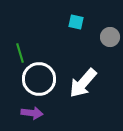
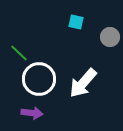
green line: moved 1 px left; rotated 30 degrees counterclockwise
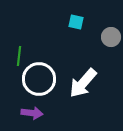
gray circle: moved 1 px right
green line: moved 3 px down; rotated 54 degrees clockwise
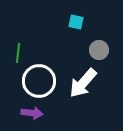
gray circle: moved 12 px left, 13 px down
green line: moved 1 px left, 3 px up
white circle: moved 2 px down
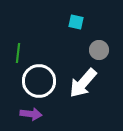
purple arrow: moved 1 px left, 1 px down
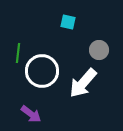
cyan square: moved 8 px left
white circle: moved 3 px right, 10 px up
purple arrow: rotated 30 degrees clockwise
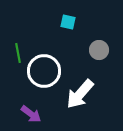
green line: rotated 18 degrees counterclockwise
white circle: moved 2 px right
white arrow: moved 3 px left, 11 px down
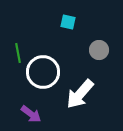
white circle: moved 1 px left, 1 px down
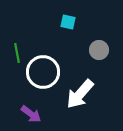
green line: moved 1 px left
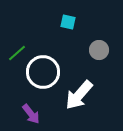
green line: rotated 60 degrees clockwise
white arrow: moved 1 px left, 1 px down
purple arrow: rotated 15 degrees clockwise
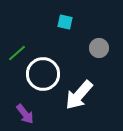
cyan square: moved 3 px left
gray circle: moved 2 px up
white circle: moved 2 px down
purple arrow: moved 6 px left
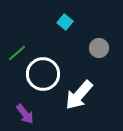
cyan square: rotated 28 degrees clockwise
